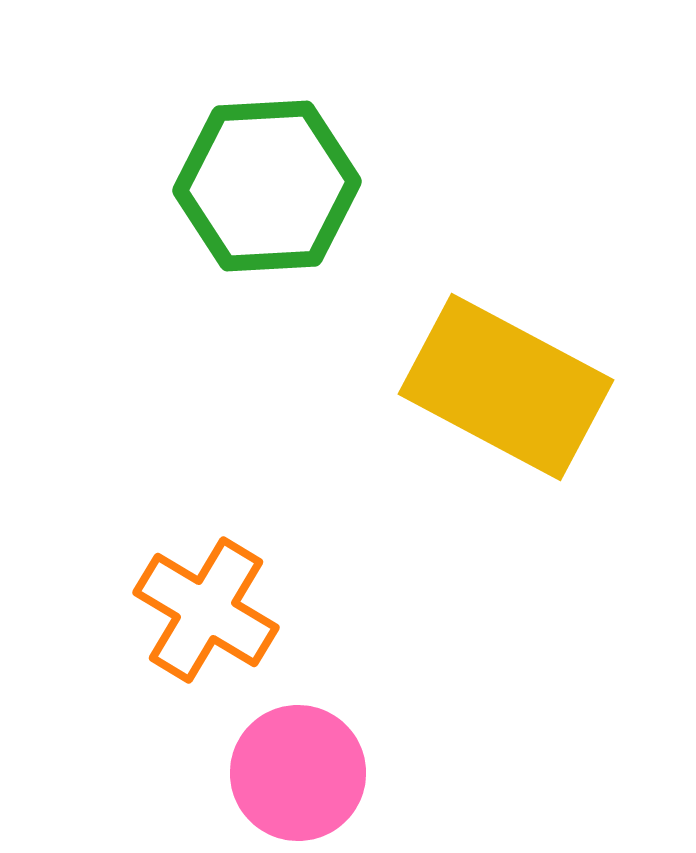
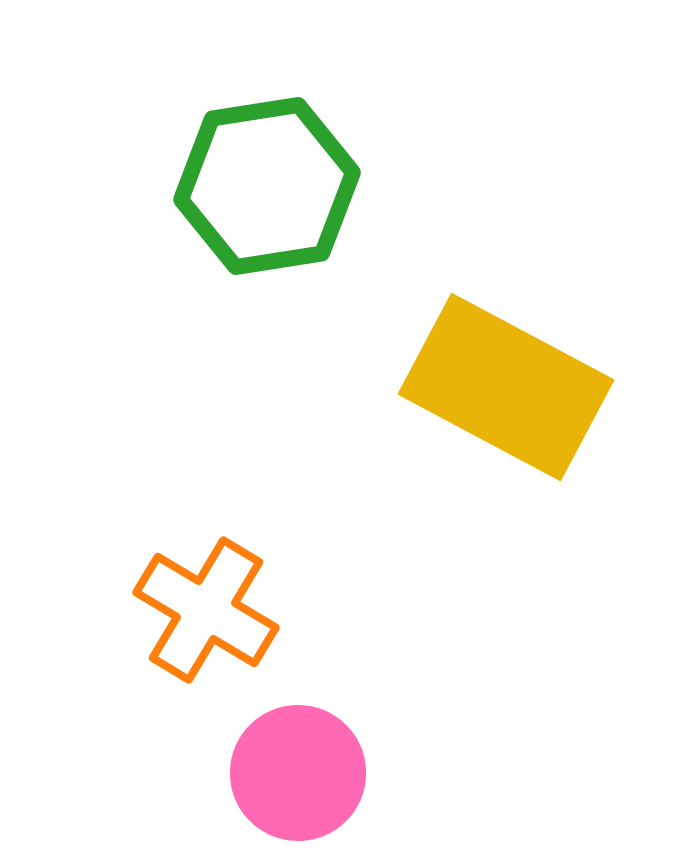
green hexagon: rotated 6 degrees counterclockwise
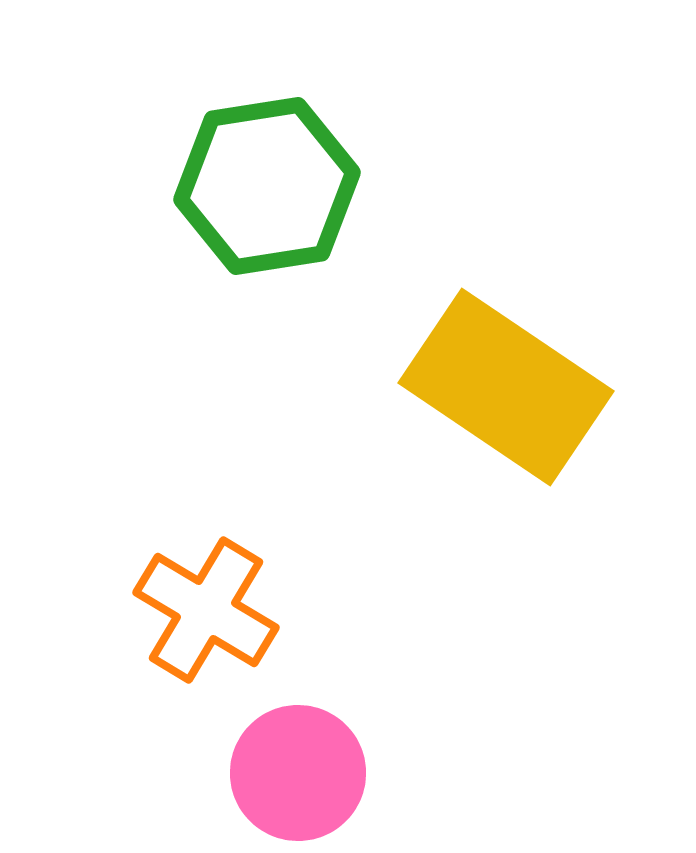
yellow rectangle: rotated 6 degrees clockwise
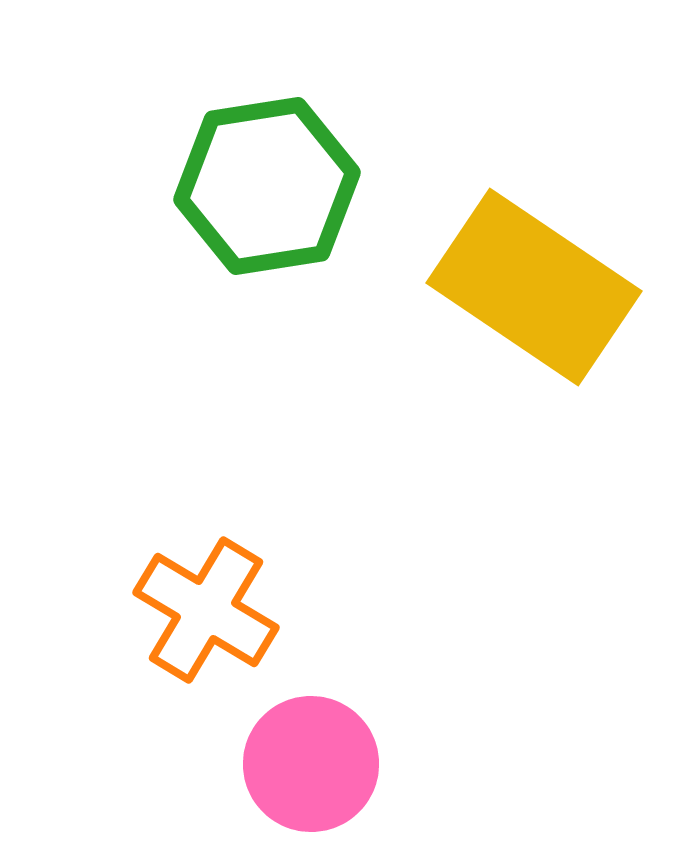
yellow rectangle: moved 28 px right, 100 px up
pink circle: moved 13 px right, 9 px up
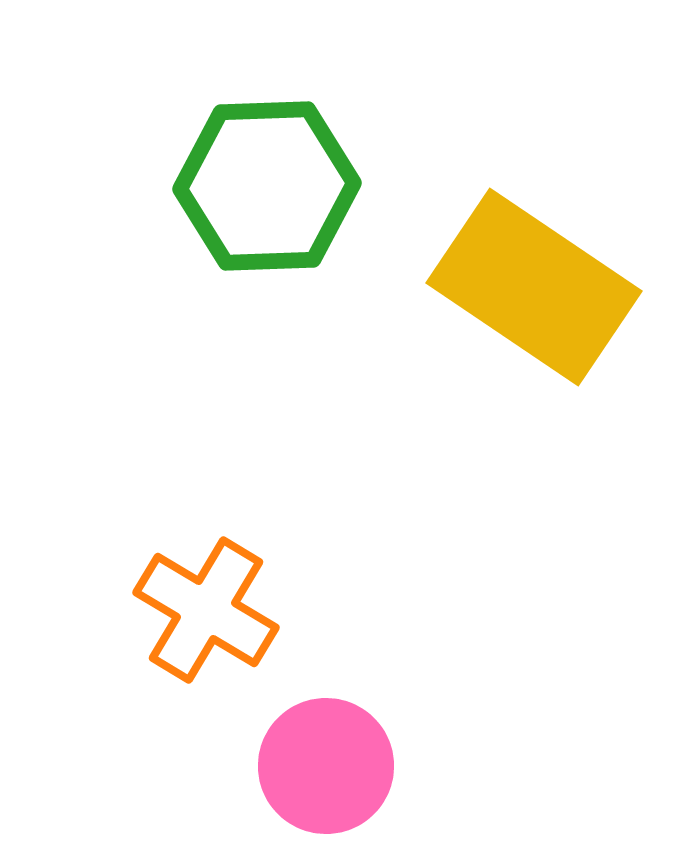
green hexagon: rotated 7 degrees clockwise
pink circle: moved 15 px right, 2 px down
